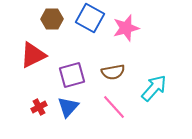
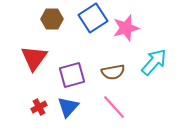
blue square: moved 3 px right; rotated 28 degrees clockwise
red triangle: moved 1 px right, 3 px down; rotated 28 degrees counterclockwise
cyan arrow: moved 26 px up
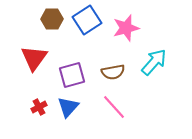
blue square: moved 6 px left, 2 px down
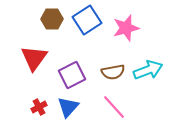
cyan arrow: moved 6 px left, 8 px down; rotated 28 degrees clockwise
purple square: rotated 12 degrees counterclockwise
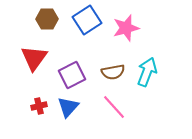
brown hexagon: moved 5 px left
cyan arrow: moved 1 px left, 2 px down; rotated 48 degrees counterclockwise
red cross: moved 1 px up; rotated 14 degrees clockwise
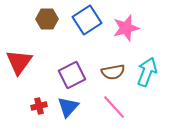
red triangle: moved 15 px left, 4 px down
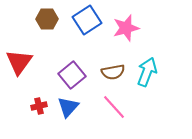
purple square: rotated 12 degrees counterclockwise
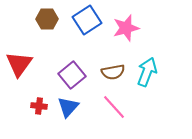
red triangle: moved 2 px down
red cross: rotated 21 degrees clockwise
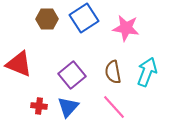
blue square: moved 3 px left, 2 px up
pink star: rotated 24 degrees clockwise
red triangle: rotated 44 degrees counterclockwise
brown semicircle: rotated 90 degrees clockwise
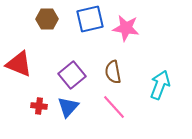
blue square: moved 6 px right, 1 px down; rotated 20 degrees clockwise
cyan arrow: moved 13 px right, 13 px down
